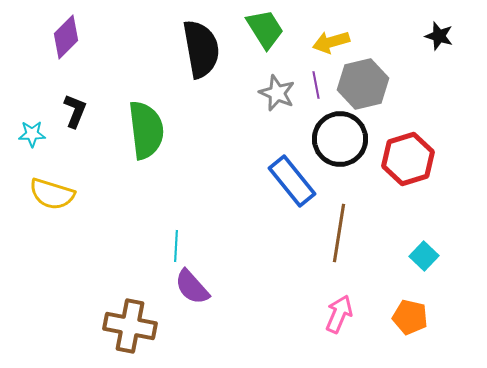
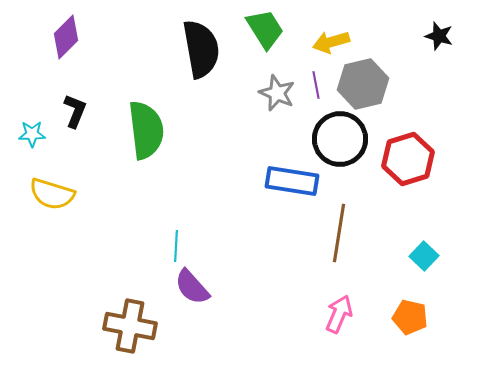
blue rectangle: rotated 42 degrees counterclockwise
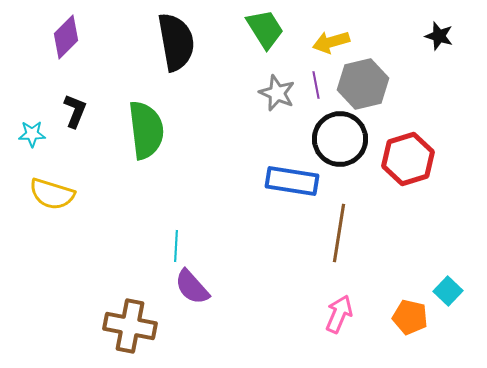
black semicircle: moved 25 px left, 7 px up
cyan square: moved 24 px right, 35 px down
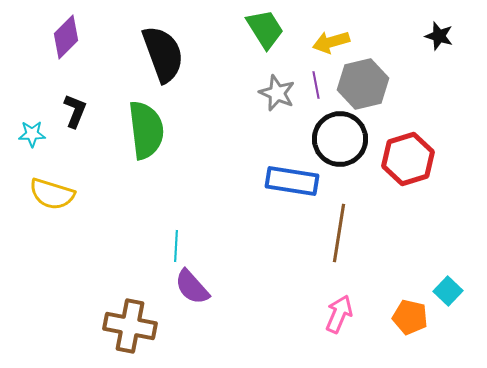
black semicircle: moved 13 px left, 12 px down; rotated 10 degrees counterclockwise
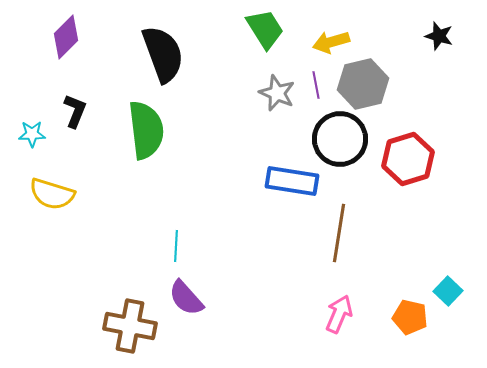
purple semicircle: moved 6 px left, 11 px down
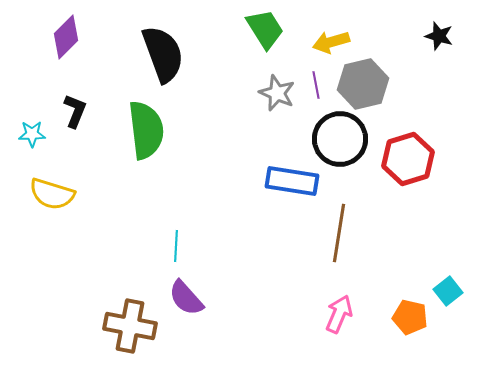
cyan square: rotated 8 degrees clockwise
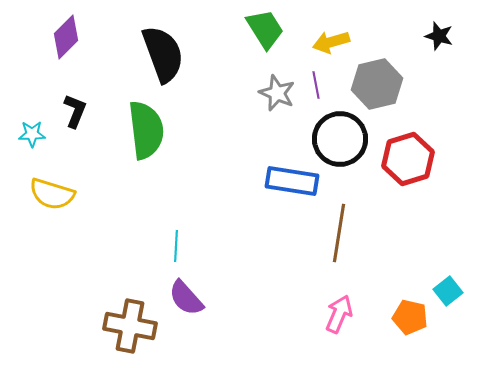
gray hexagon: moved 14 px right
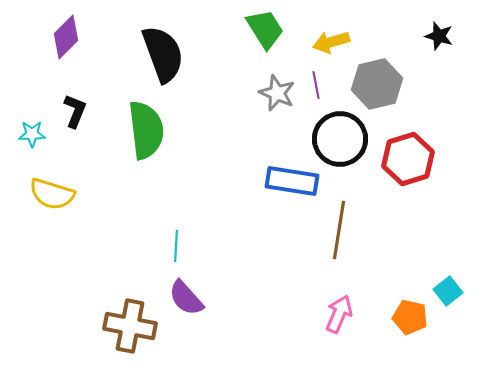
brown line: moved 3 px up
